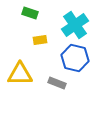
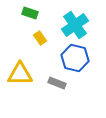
yellow rectangle: moved 2 px up; rotated 64 degrees clockwise
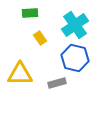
green rectangle: rotated 21 degrees counterclockwise
gray rectangle: rotated 36 degrees counterclockwise
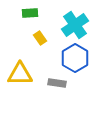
blue hexagon: rotated 16 degrees clockwise
gray rectangle: rotated 24 degrees clockwise
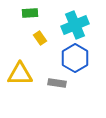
cyan cross: rotated 12 degrees clockwise
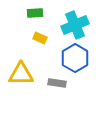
green rectangle: moved 5 px right
yellow rectangle: rotated 32 degrees counterclockwise
yellow triangle: moved 1 px right
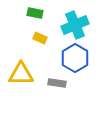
green rectangle: rotated 14 degrees clockwise
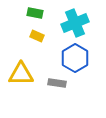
cyan cross: moved 2 px up
yellow rectangle: moved 3 px left, 2 px up
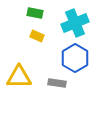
yellow triangle: moved 2 px left, 3 px down
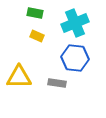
blue hexagon: rotated 24 degrees counterclockwise
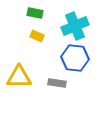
cyan cross: moved 3 px down
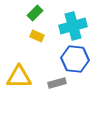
green rectangle: rotated 56 degrees counterclockwise
cyan cross: moved 2 px left; rotated 8 degrees clockwise
blue hexagon: moved 1 px down
gray rectangle: rotated 24 degrees counterclockwise
